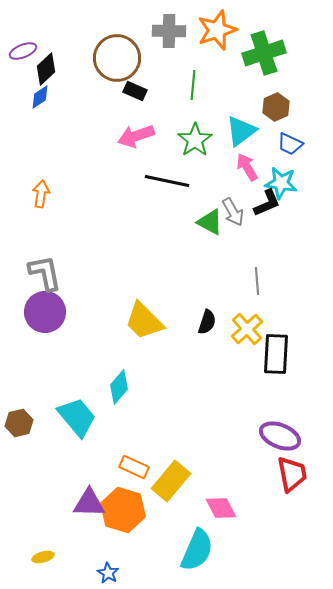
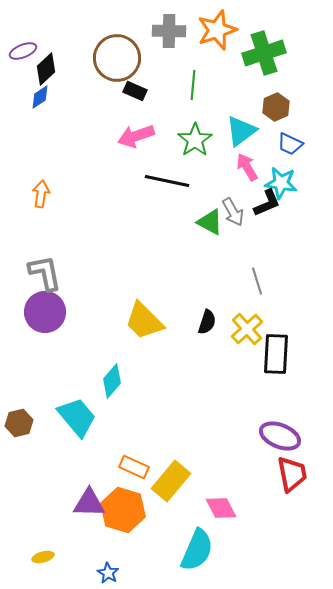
gray line at (257, 281): rotated 12 degrees counterclockwise
cyan diamond at (119, 387): moved 7 px left, 6 px up
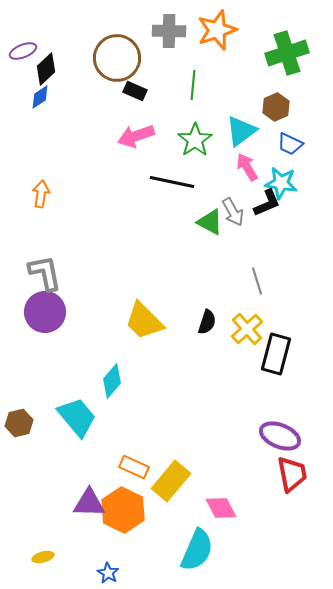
green cross at (264, 53): moved 23 px right
black line at (167, 181): moved 5 px right, 1 px down
black rectangle at (276, 354): rotated 12 degrees clockwise
orange hexagon at (123, 510): rotated 9 degrees clockwise
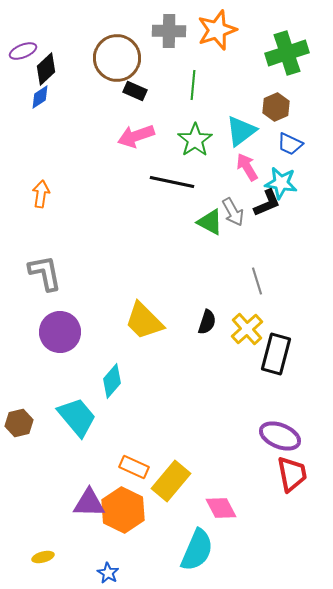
purple circle at (45, 312): moved 15 px right, 20 px down
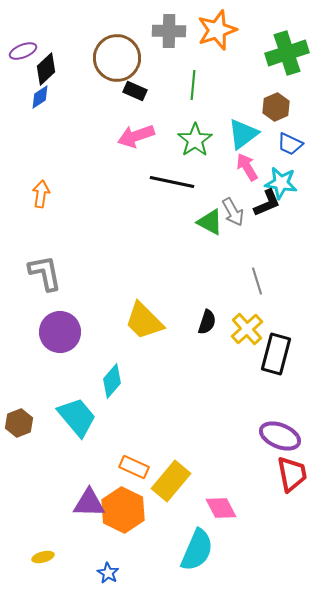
cyan triangle at (241, 131): moved 2 px right, 3 px down
brown hexagon at (19, 423): rotated 8 degrees counterclockwise
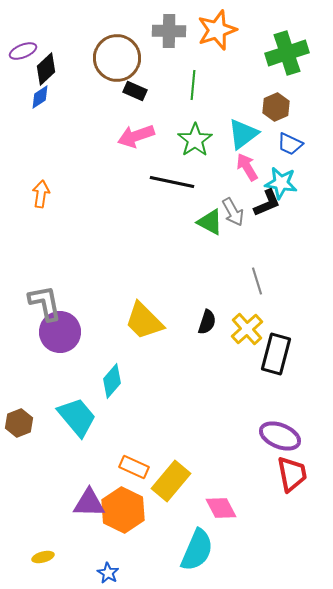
gray L-shape at (45, 273): moved 30 px down
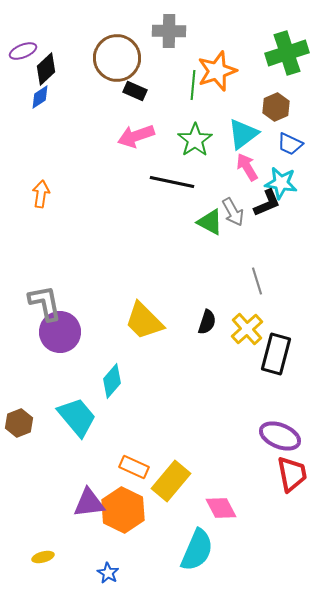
orange star at (217, 30): moved 41 px down
purple triangle at (89, 503): rotated 8 degrees counterclockwise
